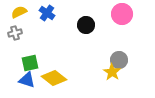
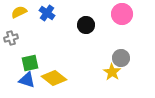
gray cross: moved 4 px left, 5 px down
gray circle: moved 2 px right, 2 px up
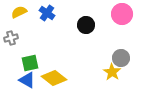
blue triangle: rotated 12 degrees clockwise
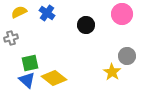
gray circle: moved 6 px right, 2 px up
blue triangle: rotated 12 degrees clockwise
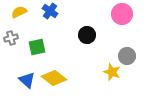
blue cross: moved 3 px right, 2 px up
black circle: moved 1 px right, 10 px down
green square: moved 7 px right, 16 px up
yellow star: rotated 12 degrees counterclockwise
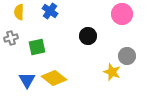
yellow semicircle: rotated 63 degrees counterclockwise
black circle: moved 1 px right, 1 px down
blue triangle: rotated 18 degrees clockwise
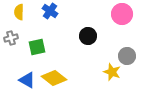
blue triangle: rotated 30 degrees counterclockwise
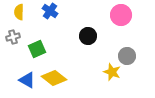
pink circle: moved 1 px left, 1 px down
gray cross: moved 2 px right, 1 px up
green square: moved 2 px down; rotated 12 degrees counterclockwise
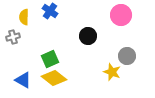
yellow semicircle: moved 5 px right, 5 px down
green square: moved 13 px right, 10 px down
blue triangle: moved 4 px left
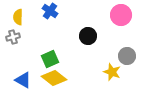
yellow semicircle: moved 6 px left
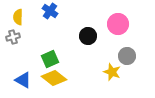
pink circle: moved 3 px left, 9 px down
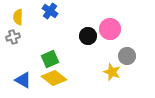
pink circle: moved 8 px left, 5 px down
